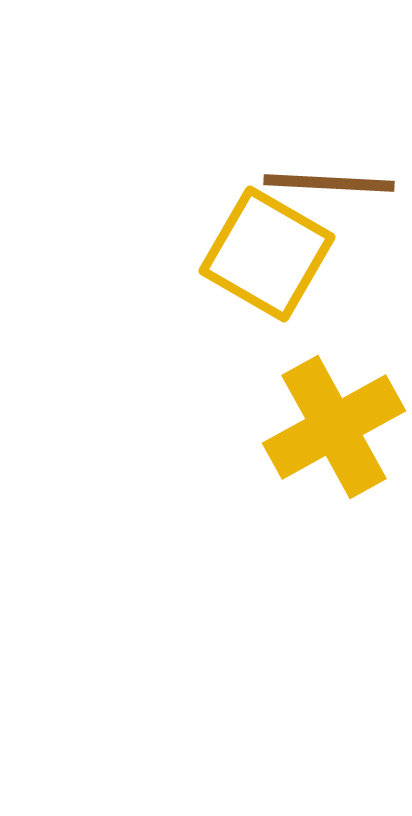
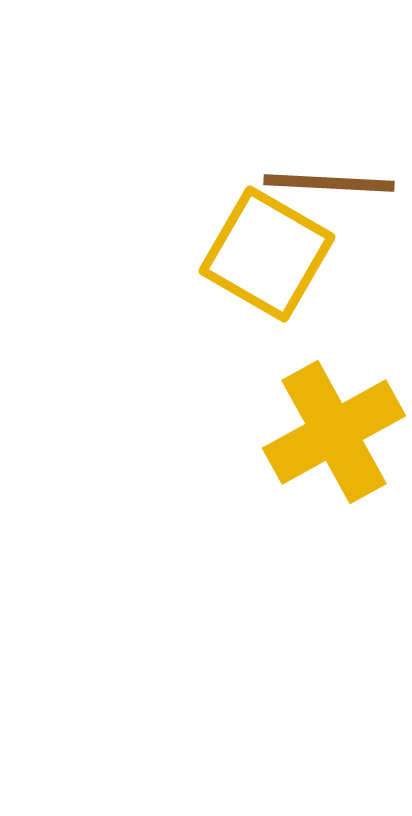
yellow cross: moved 5 px down
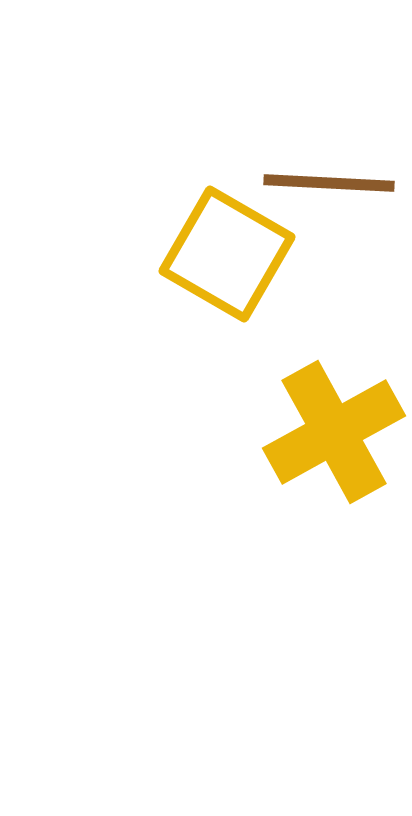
yellow square: moved 40 px left
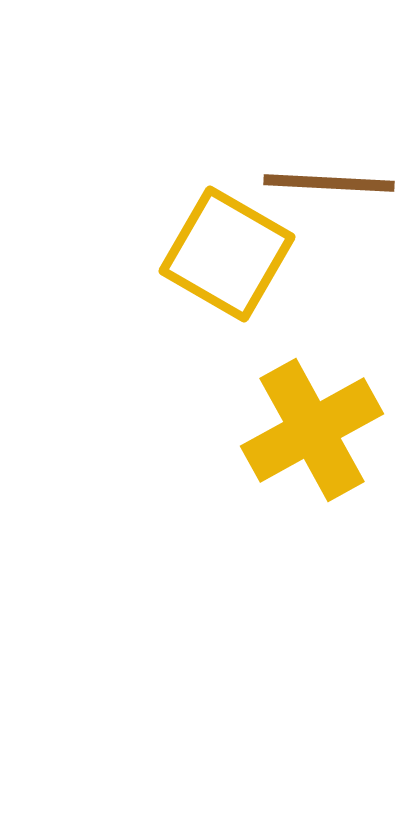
yellow cross: moved 22 px left, 2 px up
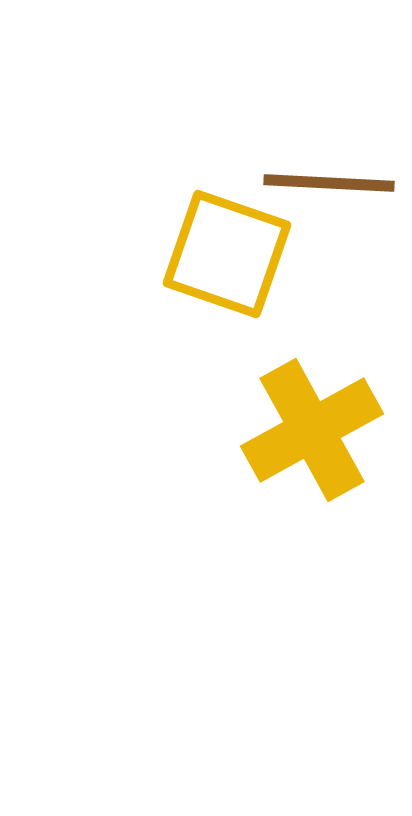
yellow square: rotated 11 degrees counterclockwise
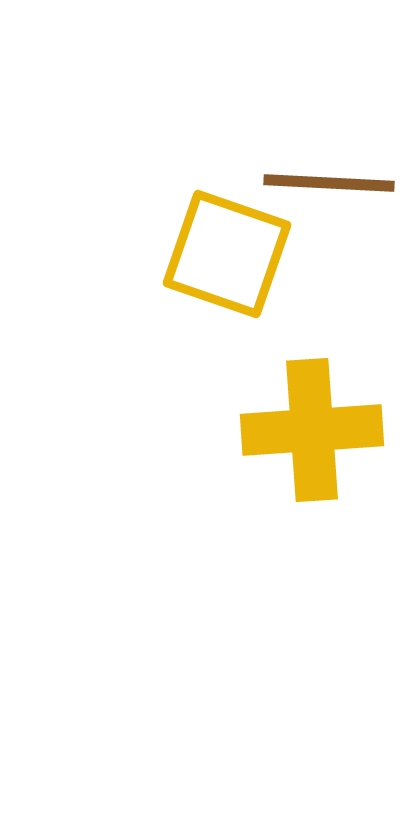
yellow cross: rotated 25 degrees clockwise
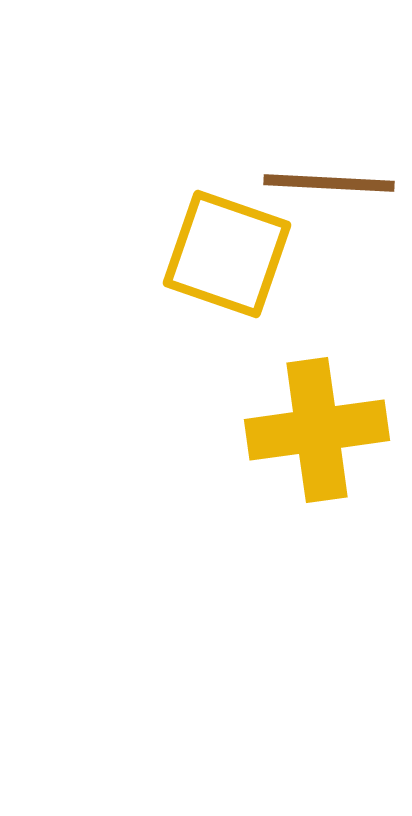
yellow cross: moved 5 px right; rotated 4 degrees counterclockwise
